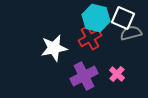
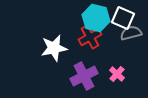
red cross: moved 1 px up
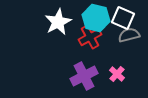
gray semicircle: moved 2 px left, 2 px down
white star: moved 4 px right, 26 px up; rotated 16 degrees counterclockwise
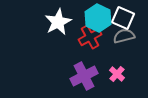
cyan hexagon: moved 2 px right; rotated 12 degrees clockwise
gray semicircle: moved 5 px left, 1 px down
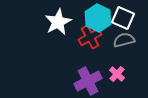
gray semicircle: moved 4 px down
purple cross: moved 4 px right, 5 px down
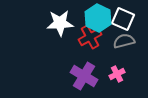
white square: moved 1 px down
white star: moved 2 px right, 1 px down; rotated 24 degrees clockwise
gray semicircle: moved 1 px down
pink cross: rotated 21 degrees clockwise
purple cross: moved 4 px left, 5 px up; rotated 32 degrees counterclockwise
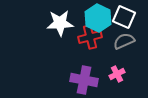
white square: moved 1 px right, 2 px up
red cross: rotated 15 degrees clockwise
gray semicircle: rotated 10 degrees counterclockwise
purple cross: moved 4 px down; rotated 20 degrees counterclockwise
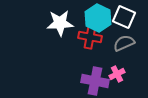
red cross: rotated 25 degrees clockwise
gray semicircle: moved 2 px down
purple cross: moved 11 px right, 1 px down
